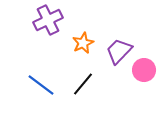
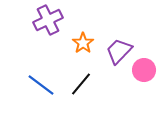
orange star: rotated 10 degrees counterclockwise
black line: moved 2 px left
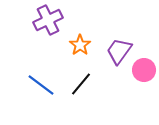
orange star: moved 3 px left, 2 px down
purple trapezoid: rotated 8 degrees counterclockwise
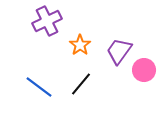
purple cross: moved 1 px left, 1 px down
blue line: moved 2 px left, 2 px down
